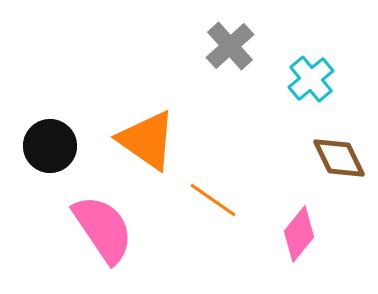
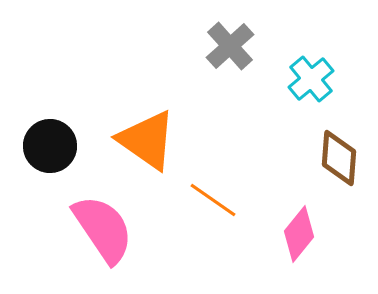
brown diamond: rotated 30 degrees clockwise
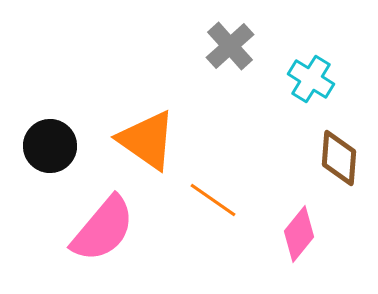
cyan cross: rotated 18 degrees counterclockwise
pink semicircle: rotated 74 degrees clockwise
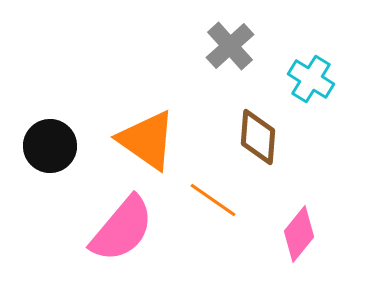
brown diamond: moved 81 px left, 21 px up
pink semicircle: moved 19 px right
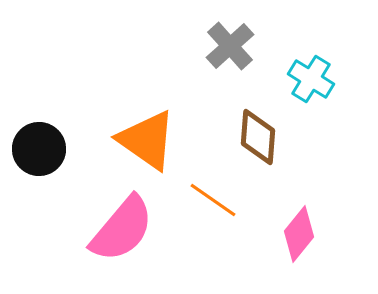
black circle: moved 11 px left, 3 px down
